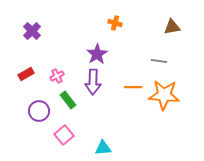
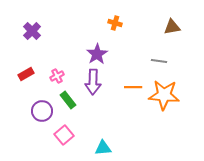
purple circle: moved 3 px right
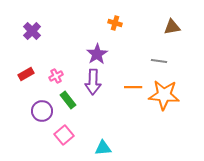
pink cross: moved 1 px left
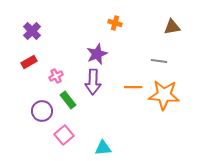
purple star: rotated 10 degrees clockwise
red rectangle: moved 3 px right, 12 px up
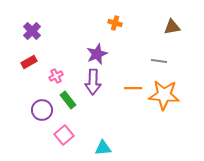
orange line: moved 1 px down
purple circle: moved 1 px up
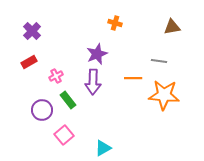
orange line: moved 10 px up
cyan triangle: rotated 24 degrees counterclockwise
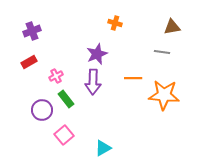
purple cross: rotated 24 degrees clockwise
gray line: moved 3 px right, 9 px up
green rectangle: moved 2 px left, 1 px up
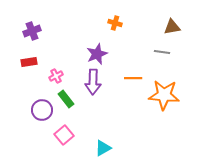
red rectangle: rotated 21 degrees clockwise
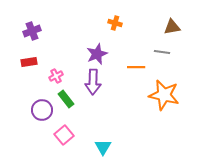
orange line: moved 3 px right, 11 px up
orange star: rotated 8 degrees clockwise
cyan triangle: moved 1 px up; rotated 30 degrees counterclockwise
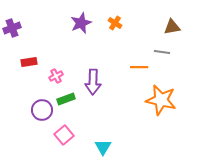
orange cross: rotated 16 degrees clockwise
purple cross: moved 20 px left, 3 px up
purple star: moved 16 px left, 31 px up
orange line: moved 3 px right
orange star: moved 3 px left, 5 px down
green rectangle: rotated 72 degrees counterclockwise
